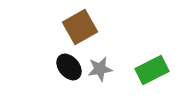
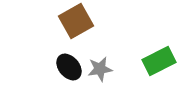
brown square: moved 4 px left, 6 px up
green rectangle: moved 7 px right, 9 px up
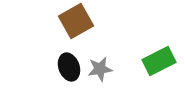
black ellipse: rotated 20 degrees clockwise
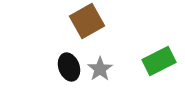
brown square: moved 11 px right
gray star: rotated 25 degrees counterclockwise
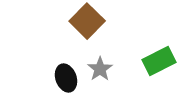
brown square: rotated 16 degrees counterclockwise
black ellipse: moved 3 px left, 11 px down
